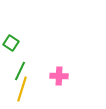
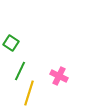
pink cross: rotated 24 degrees clockwise
yellow line: moved 7 px right, 4 px down
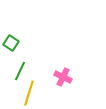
pink cross: moved 4 px right, 1 px down
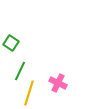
pink cross: moved 5 px left, 6 px down
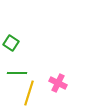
green line: moved 3 px left, 2 px down; rotated 66 degrees clockwise
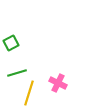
green square: rotated 28 degrees clockwise
green line: rotated 18 degrees counterclockwise
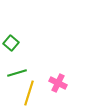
green square: rotated 21 degrees counterclockwise
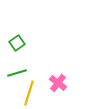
green square: moved 6 px right; rotated 14 degrees clockwise
pink cross: rotated 12 degrees clockwise
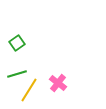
green line: moved 1 px down
yellow line: moved 3 px up; rotated 15 degrees clockwise
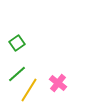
green line: rotated 24 degrees counterclockwise
